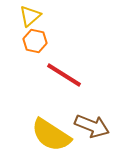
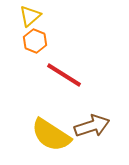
orange hexagon: rotated 10 degrees clockwise
brown arrow: rotated 40 degrees counterclockwise
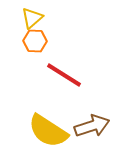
yellow triangle: moved 2 px right, 2 px down
orange hexagon: rotated 20 degrees counterclockwise
yellow semicircle: moved 3 px left, 4 px up
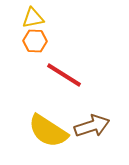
yellow triangle: moved 1 px right; rotated 30 degrees clockwise
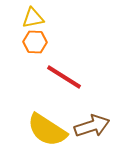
orange hexagon: moved 1 px down
red line: moved 2 px down
yellow semicircle: moved 1 px left, 1 px up
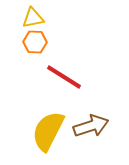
brown arrow: moved 1 px left
yellow semicircle: moved 1 px right, 1 px down; rotated 84 degrees clockwise
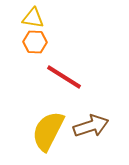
yellow triangle: rotated 20 degrees clockwise
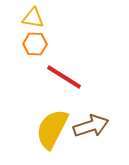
orange hexagon: moved 2 px down
yellow semicircle: moved 4 px right, 2 px up
